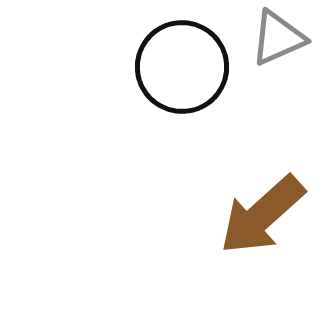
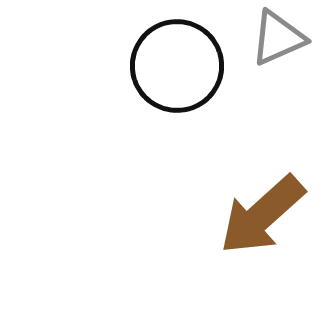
black circle: moved 5 px left, 1 px up
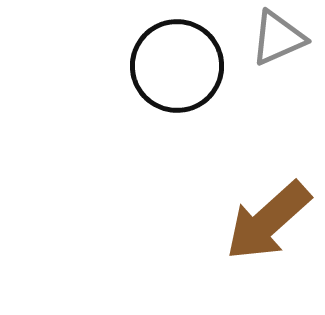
brown arrow: moved 6 px right, 6 px down
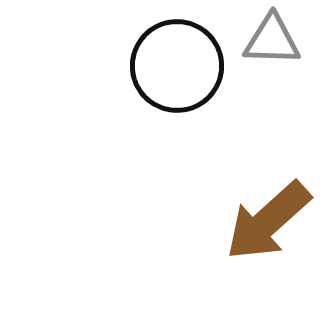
gray triangle: moved 6 px left, 2 px down; rotated 26 degrees clockwise
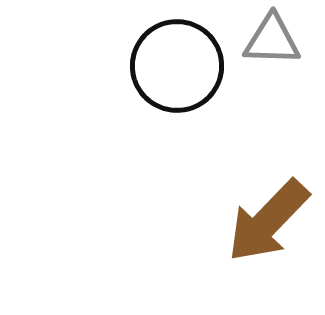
brown arrow: rotated 4 degrees counterclockwise
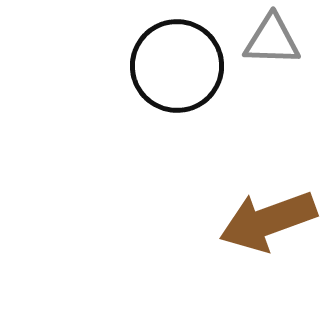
brown arrow: rotated 26 degrees clockwise
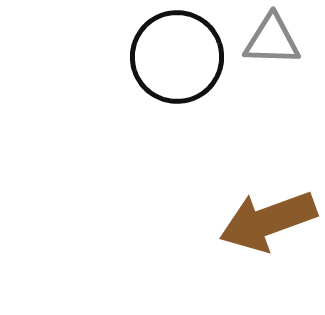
black circle: moved 9 px up
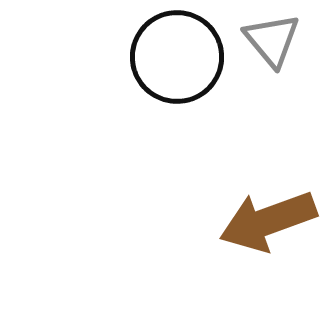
gray triangle: rotated 48 degrees clockwise
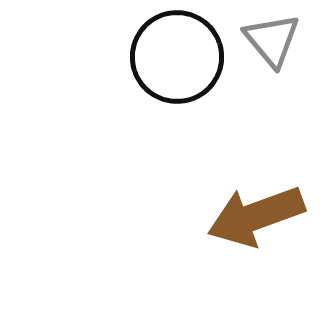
brown arrow: moved 12 px left, 5 px up
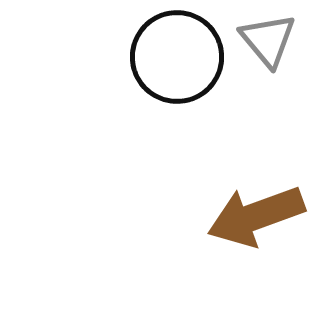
gray triangle: moved 4 px left
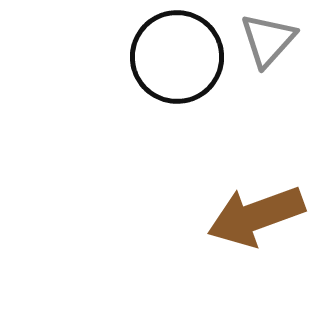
gray triangle: rotated 22 degrees clockwise
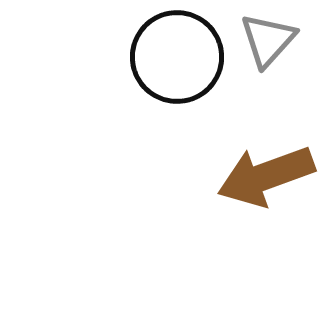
brown arrow: moved 10 px right, 40 px up
